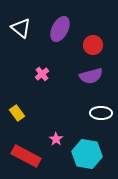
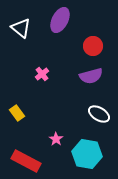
purple ellipse: moved 9 px up
red circle: moved 1 px down
white ellipse: moved 2 px left, 1 px down; rotated 30 degrees clockwise
red rectangle: moved 5 px down
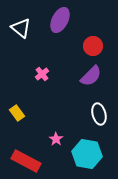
purple semicircle: rotated 30 degrees counterclockwise
white ellipse: rotated 45 degrees clockwise
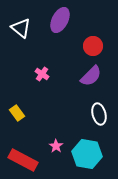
pink cross: rotated 16 degrees counterclockwise
pink star: moved 7 px down
red rectangle: moved 3 px left, 1 px up
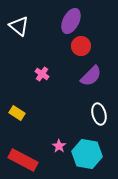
purple ellipse: moved 11 px right, 1 px down
white triangle: moved 2 px left, 2 px up
red circle: moved 12 px left
yellow rectangle: rotated 21 degrees counterclockwise
pink star: moved 3 px right
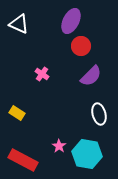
white triangle: moved 2 px up; rotated 15 degrees counterclockwise
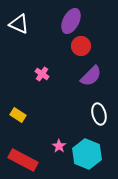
yellow rectangle: moved 1 px right, 2 px down
cyan hexagon: rotated 12 degrees clockwise
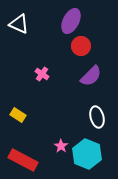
white ellipse: moved 2 px left, 3 px down
pink star: moved 2 px right
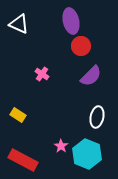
purple ellipse: rotated 40 degrees counterclockwise
white ellipse: rotated 25 degrees clockwise
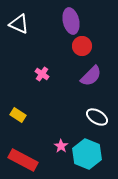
red circle: moved 1 px right
white ellipse: rotated 70 degrees counterclockwise
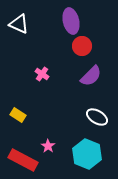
pink star: moved 13 px left
